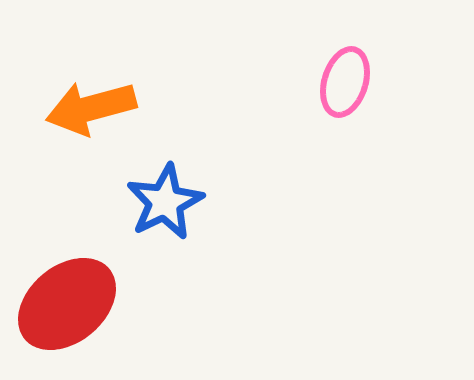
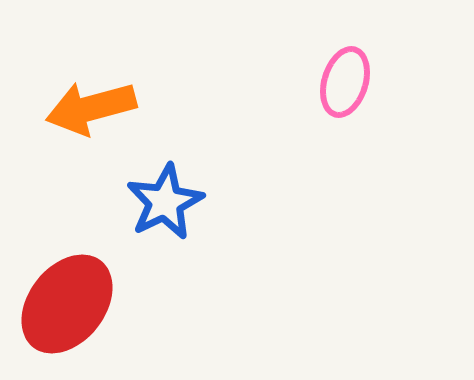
red ellipse: rotated 12 degrees counterclockwise
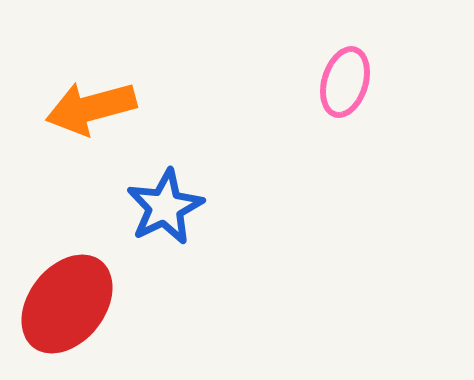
blue star: moved 5 px down
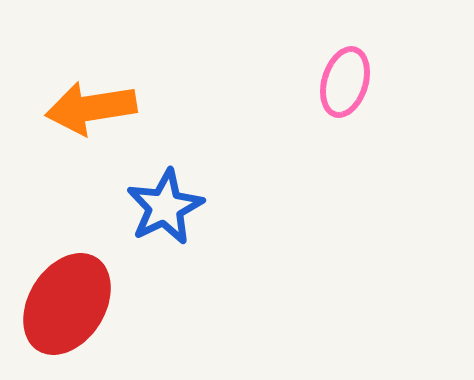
orange arrow: rotated 6 degrees clockwise
red ellipse: rotated 6 degrees counterclockwise
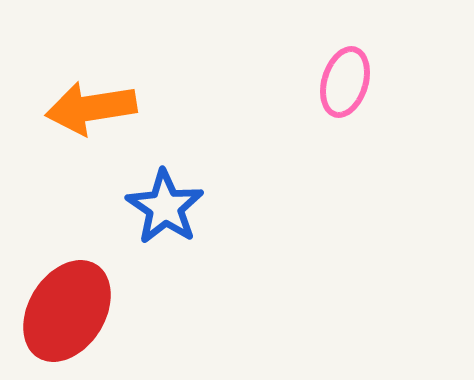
blue star: rotated 12 degrees counterclockwise
red ellipse: moved 7 px down
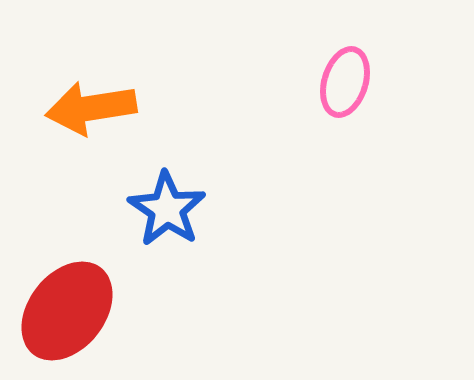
blue star: moved 2 px right, 2 px down
red ellipse: rotated 6 degrees clockwise
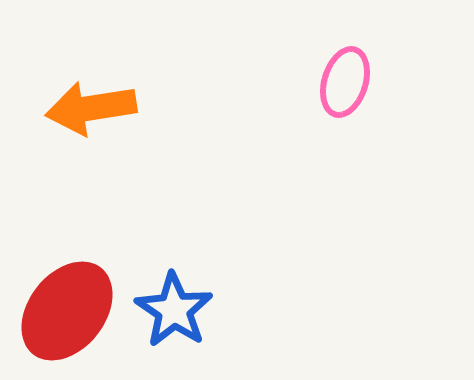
blue star: moved 7 px right, 101 px down
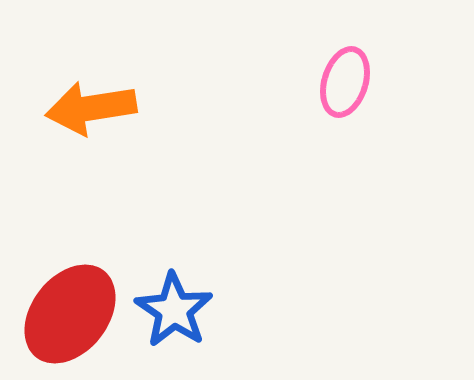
red ellipse: moved 3 px right, 3 px down
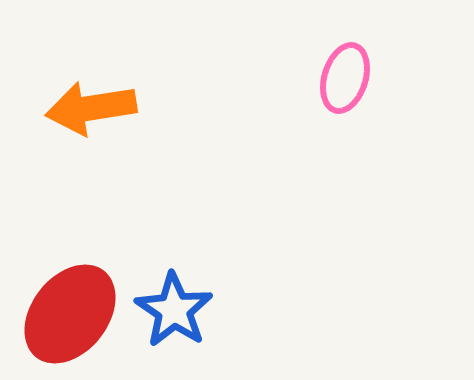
pink ellipse: moved 4 px up
